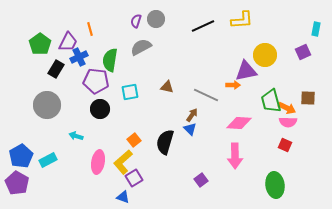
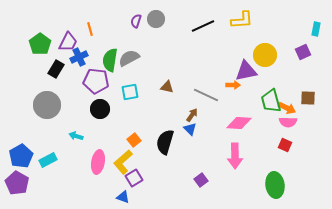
gray semicircle at (141, 47): moved 12 px left, 11 px down
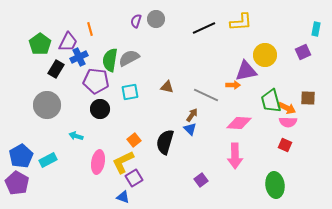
yellow L-shape at (242, 20): moved 1 px left, 2 px down
black line at (203, 26): moved 1 px right, 2 px down
yellow L-shape at (123, 162): rotated 15 degrees clockwise
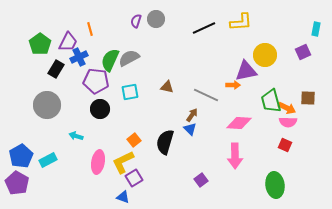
green semicircle at (110, 60): rotated 15 degrees clockwise
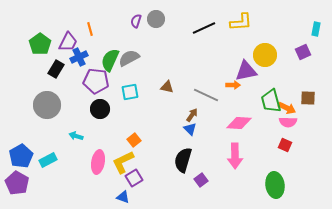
black semicircle at (165, 142): moved 18 px right, 18 px down
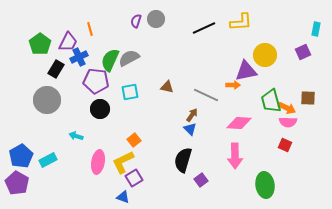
gray circle at (47, 105): moved 5 px up
green ellipse at (275, 185): moved 10 px left
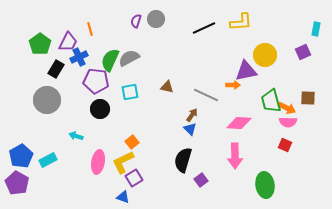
orange square at (134, 140): moved 2 px left, 2 px down
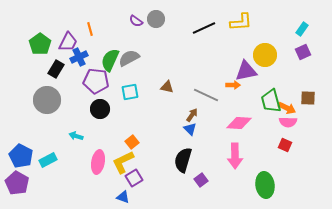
purple semicircle at (136, 21): rotated 72 degrees counterclockwise
cyan rectangle at (316, 29): moved 14 px left; rotated 24 degrees clockwise
blue pentagon at (21, 156): rotated 15 degrees counterclockwise
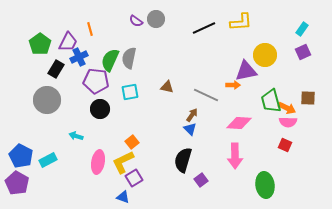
gray semicircle at (129, 58): rotated 50 degrees counterclockwise
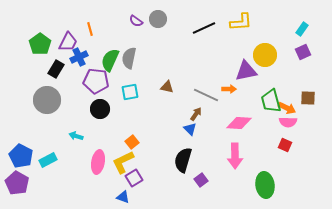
gray circle at (156, 19): moved 2 px right
orange arrow at (233, 85): moved 4 px left, 4 px down
brown arrow at (192, 115): moved 4 px right, 1 px up
